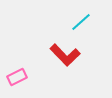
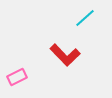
cyan line: moved 4 px right, 4 px up
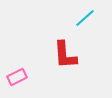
red L-shape: rotated 40 degrees clockwise
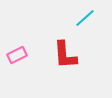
pink rectangle: moved 22 px up
